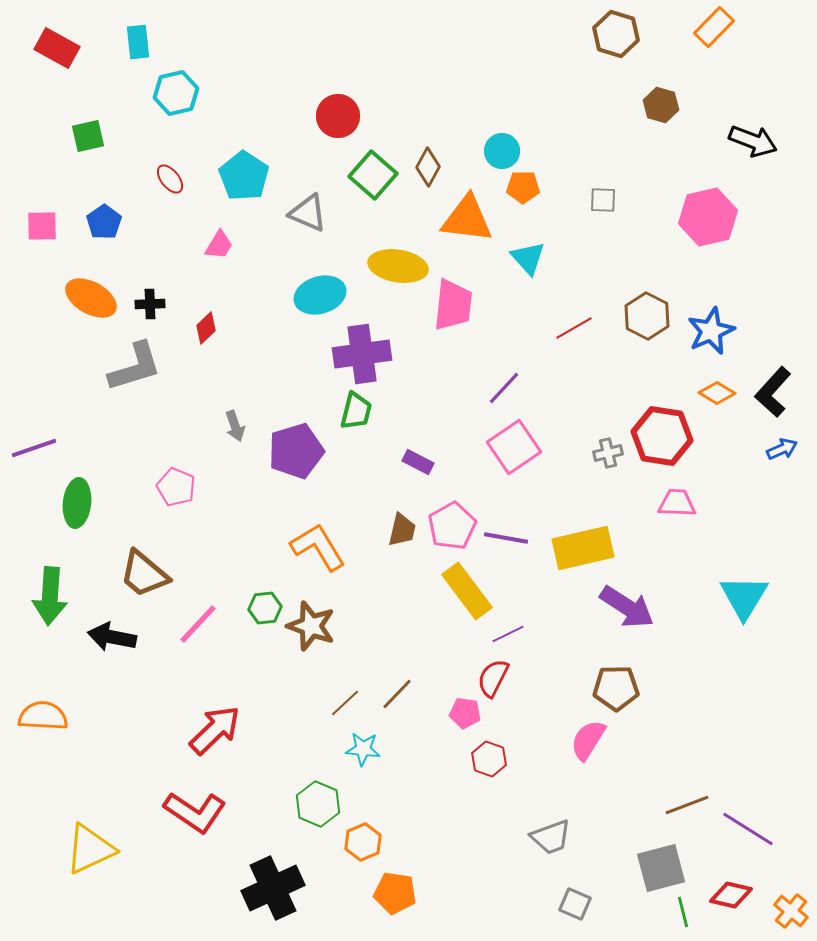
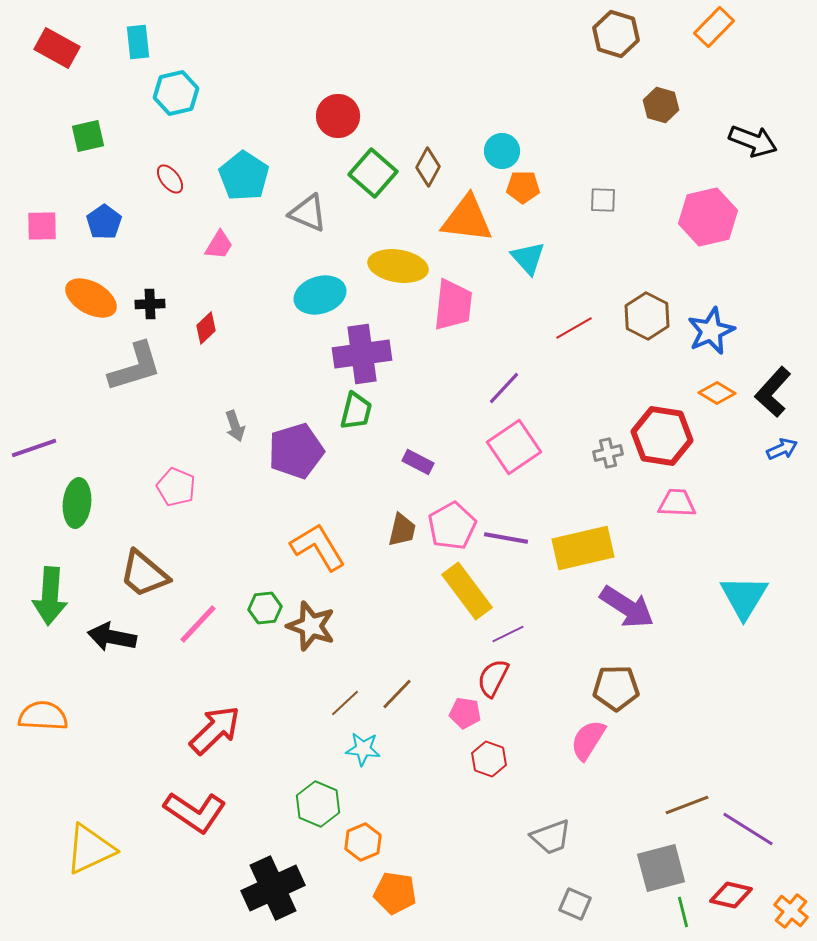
green square at (373, 175): moved 2 px up
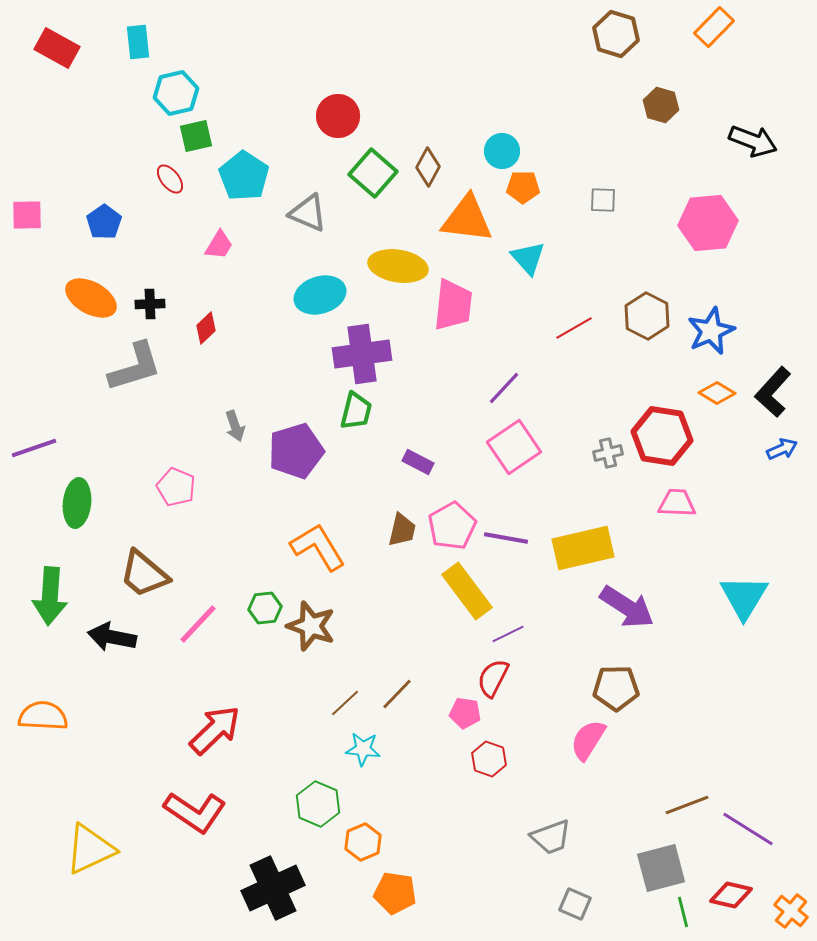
green square at (88, 136): moved 108 px right
pink hexagon at (708, 217): moved 6 px down; rotated 8 degrees clockwise
pink square at (42, 226): moved 15 px left, 11 px up
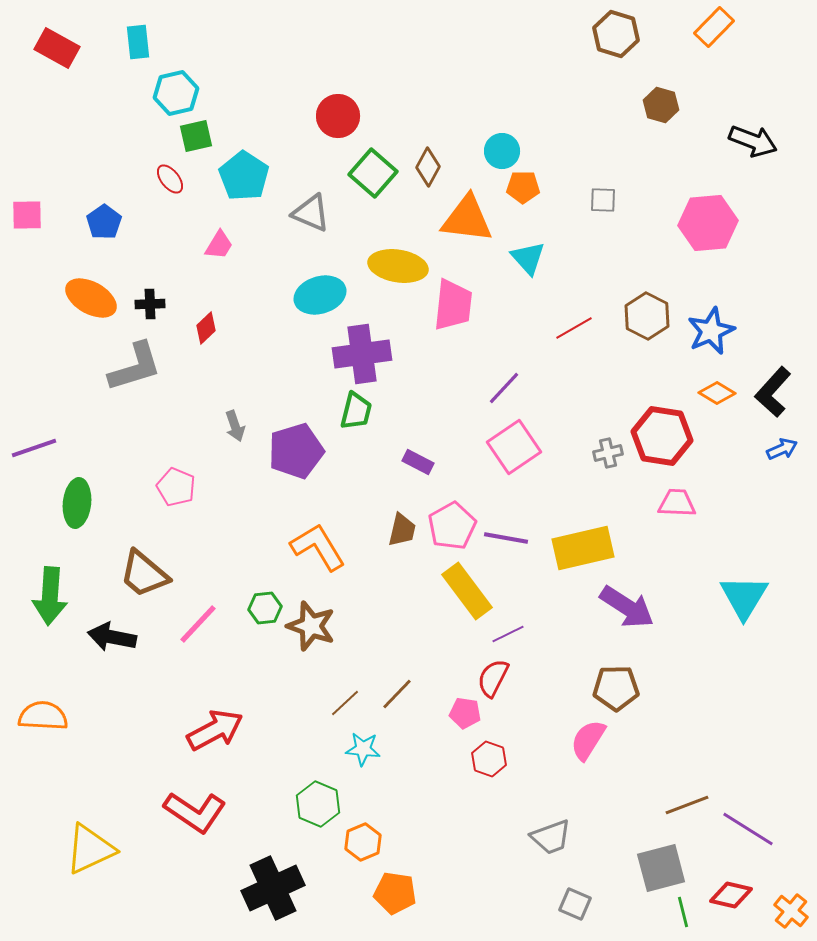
gray triangle at (308, 213): moved 3 px right
red arrow at (215, 730): rotated 16 degrees clockwise
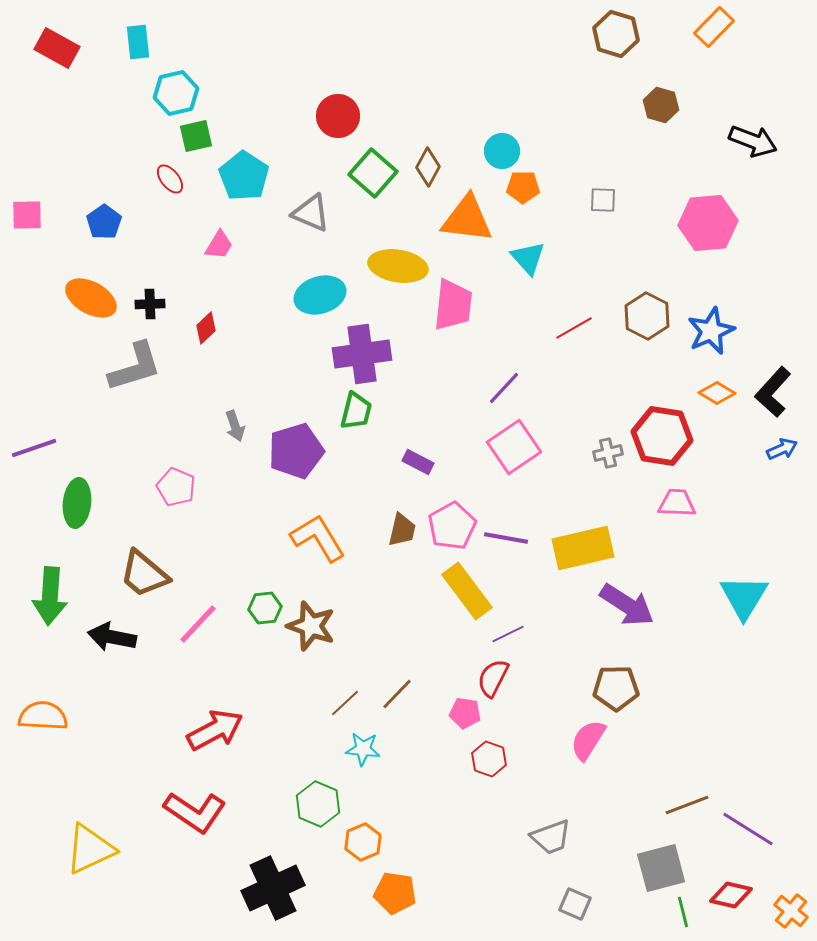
orange L-shape at (318, 547): moved 9 px up
purple arrow at (627, 607): moved 2 px up
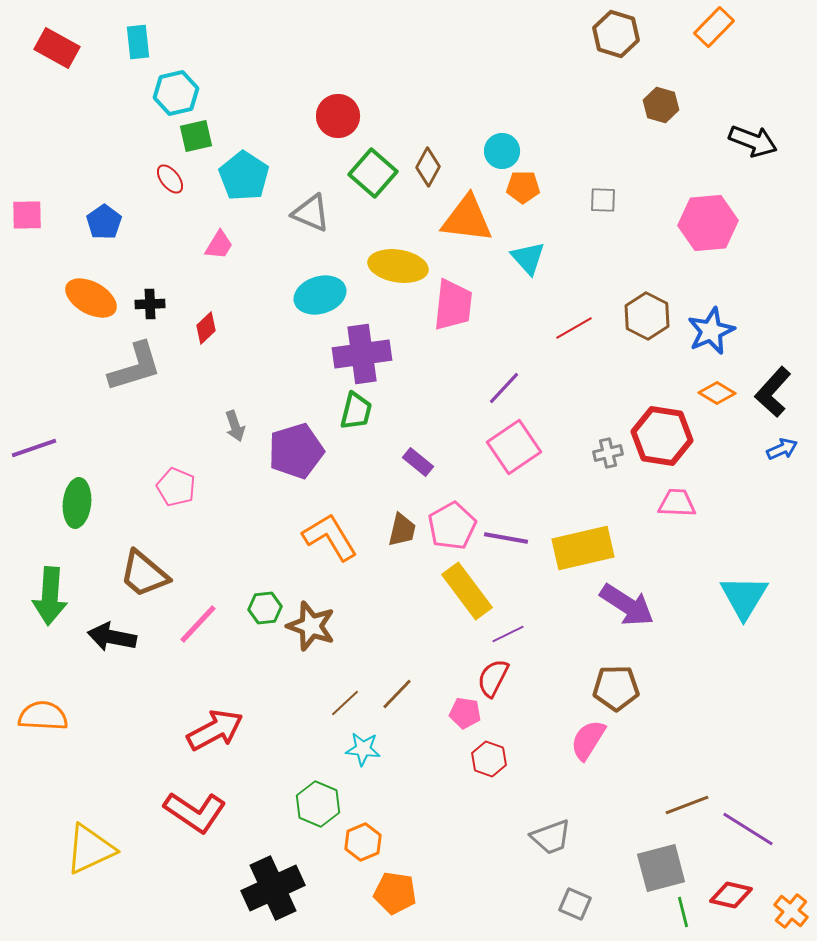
purple rectangle at (418, 462): rotated 12 degrees clockwise
orange L-shape at (318, 538): moved 12 px right, 1 px up
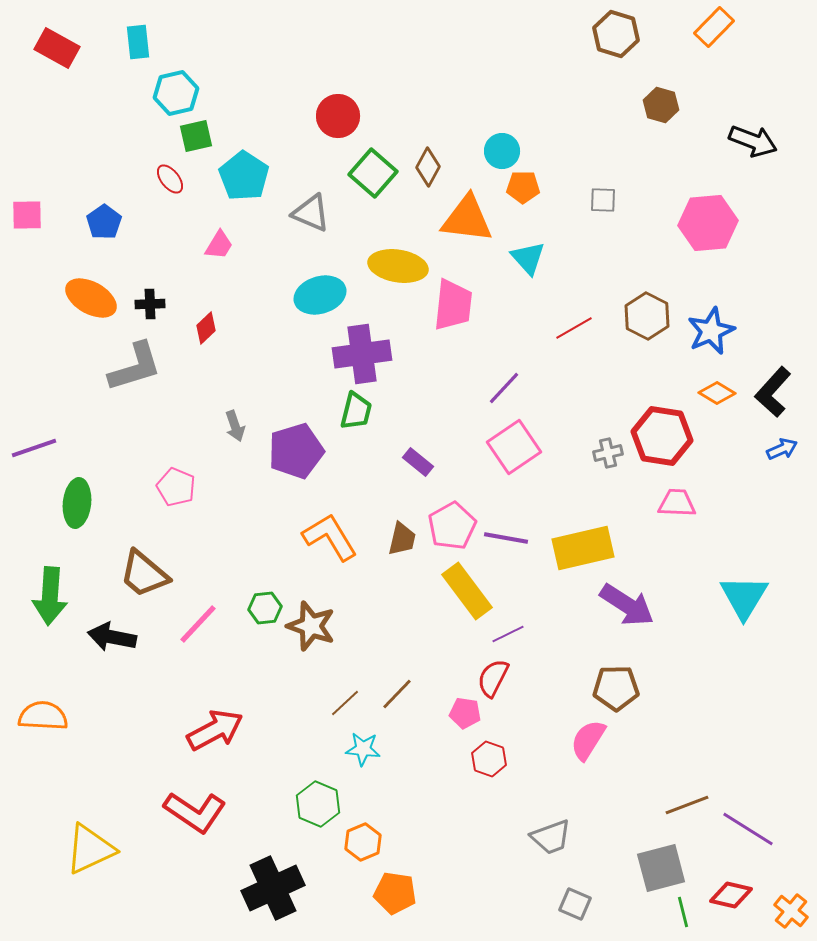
brown trapezoid at (402, 530): moved 9 px down
